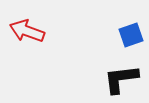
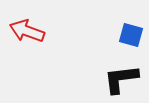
blue square: rotated 35 degrees clockwise
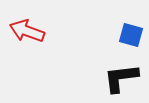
black L-shape: moved 1 px up
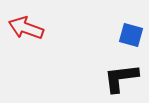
red arrow: moved 1 px left, 3 px up
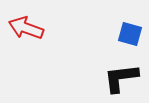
blue square: moved 1 px left, 1 px up
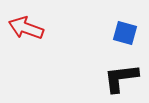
blue square: moved 5 px left, 1 px up
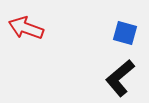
black L-shape: moved 1 px left; rotated 33 degrees counterclockwise
